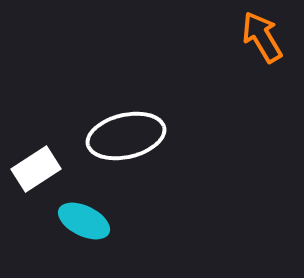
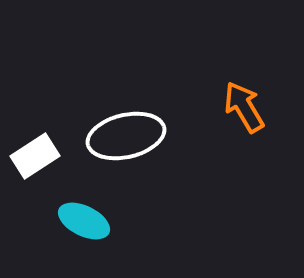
orange arrow: moved 18 px left, 70 px down
white rectangle: moved 1 px left, 13 px up
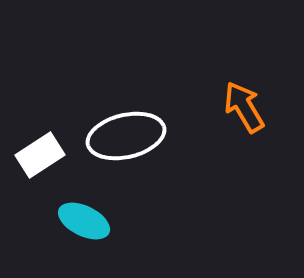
white rectangle: moved 5 px right, 1 px up
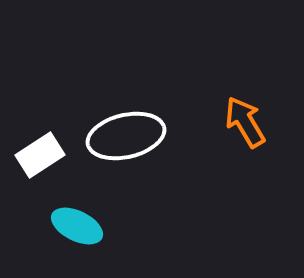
orange arrow: moved 1 px right, 15 px down
cyan ellipse: moved 7 px left, 5 px down
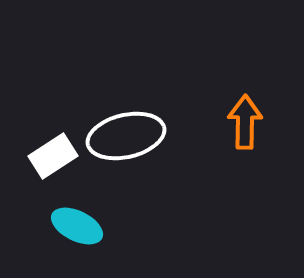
orange arrow: rotated 32 degrees clockwise
white rectangle: moved 13 px right, 1 px down
